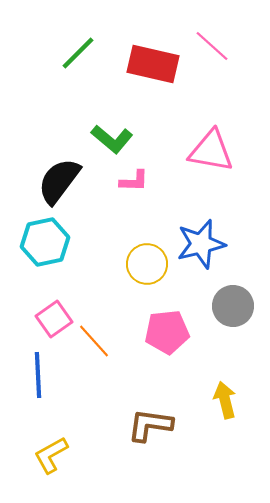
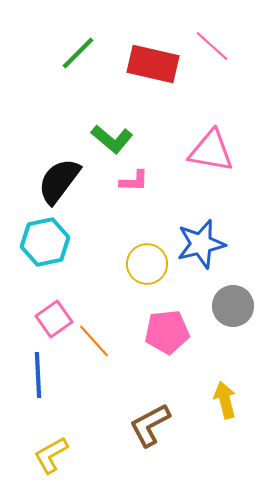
brown L-shape: rotated 36 degrees counterclockwise
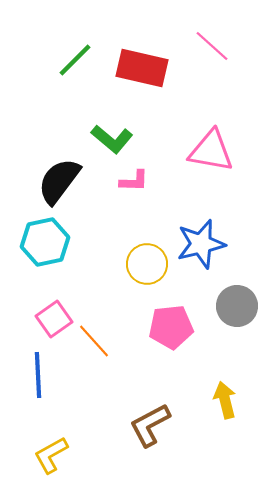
green line: moved 3 px left, 7 px down
red rectangle: moved 11 px left, 4 px down
gray circle: moved 4 px right
pink pentagon: moved 4 px right, 5 px up
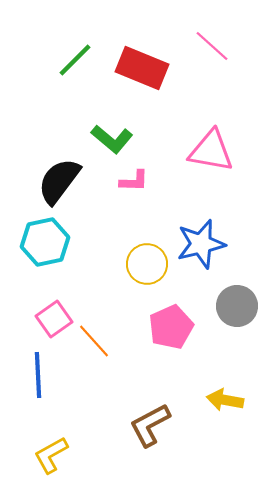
red rectangle: rotated 9 degrees clockwise
pink pentagon: rotated 18 degrees counterclockwise
yellow arrow: rotated 66 degrees counterclockwise
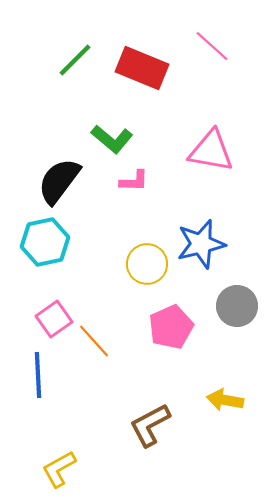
yellow L-shape: moved 8 px right, 14 px down
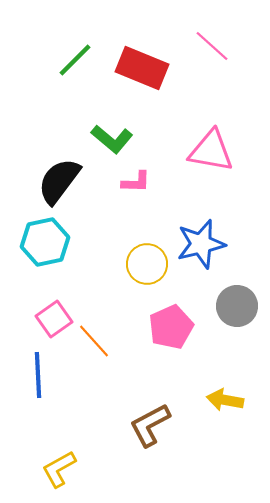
pink L-shape: moved 2 px right, 1 px down
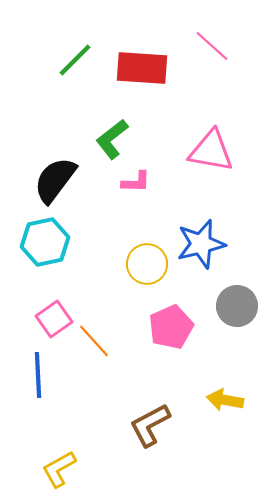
red rectangle: rotated 18 degrees counterclockwise
green L-shape: rotated 102 degrees clockwise
black semicircle: moved 4 px left, 1 px up
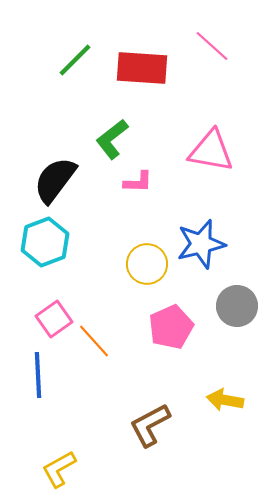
pink L-shape: moved 2 px right
cyan hexagon: rotated 9 degrees counterclockwise
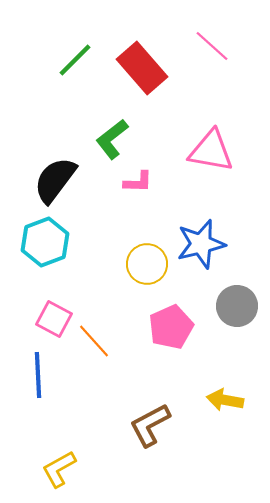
red rectangle: rotated 45 degrees clockwise
pink square: rotated 27 degrees counterclockwise
